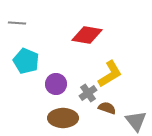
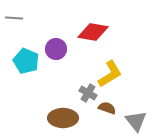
gray line: moved 3 px left, 5 px up
red diamond: moved 6 px right, 3 px up
purple circle: moved 35 px up
gray cross: rotated 24 degrees counterclockwise
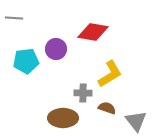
cyan pentagon: rotated 30 degrees counterclockwise
gray cross: moved 5 px left; rotated 30 degrees counterclockwise
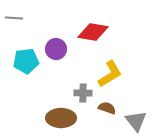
brown ellipse: moved 2 px left
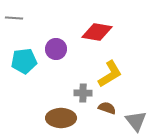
red diamond: moved 4 px right
cyan pentagon: moved 2 px left
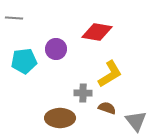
brown ellipse: moved 1 px left
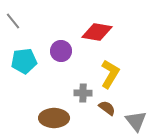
gray line: moved 1 px left, 3 px down; rotated 48 degrees clockwise
purple circle: moved 5 px right, 2 px down
yellow L-shape: rotated 28 degrees counterclockwise
brown semicircle: rotated 18 degrees clockwise
brown ellipse: moved 6 px left
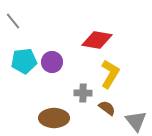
red diamond: moved 8 px down
purple circle: moved 9 px left, 11 px down
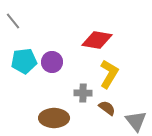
yellow L-shape: moved 1 px left
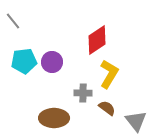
red diamond: rotated 44 degrees counterclockwise
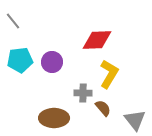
red diamond: rotated 32 degrees clockwise
cyan pentagon: moved 4 px left, 1 px up
brown semicircle: moved 4 px left; rotated 12 degrees clockwise
gray triangle: moved 1 px left, 1 px up
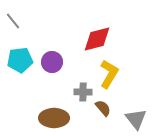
red diamond: moved 1 px up; rotated 12 degrees counterclockwise
gray cross: moved 1 px up
gray triangle: moved 1 px right, 1 px up
